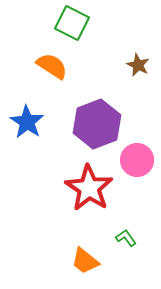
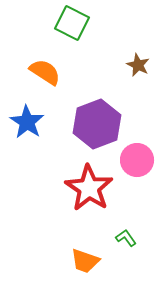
orange semicircle: moved 7 px left, 6 px down
orange trapezoid: rotated 20 degrees counterclockwise
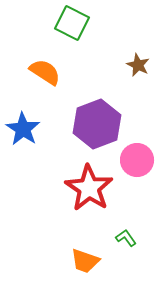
blue star: moved 4 px left, 7 px down
